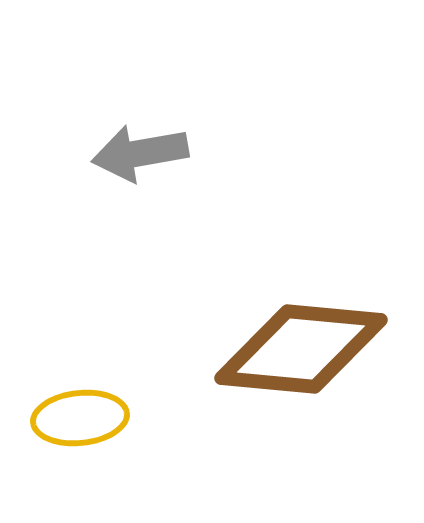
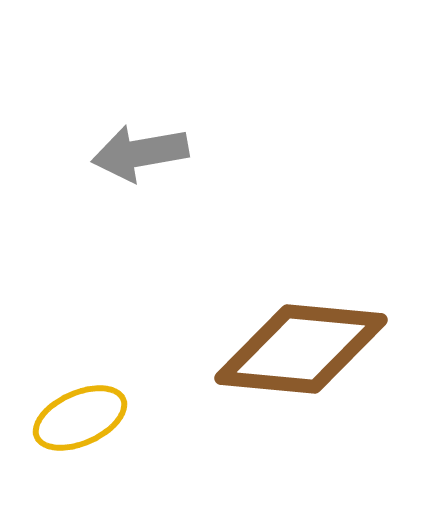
yellow ellipse: rotated 18 degrees counterclockwise
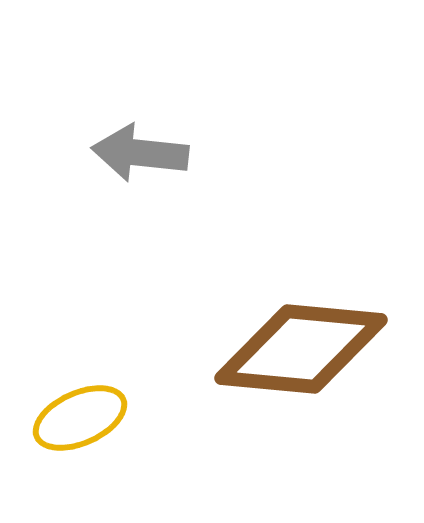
gray arrow: rotated 16 degrees clockwise
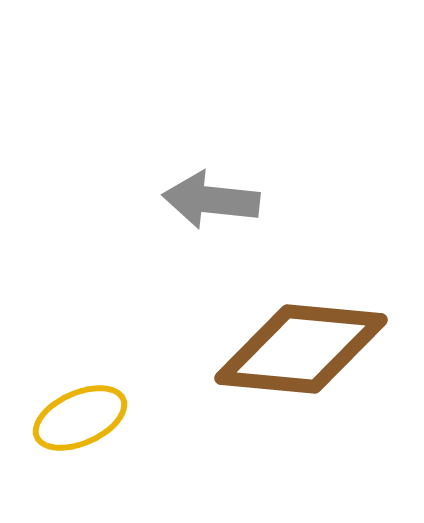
gray arrow: moved 71 px right, 47 px down
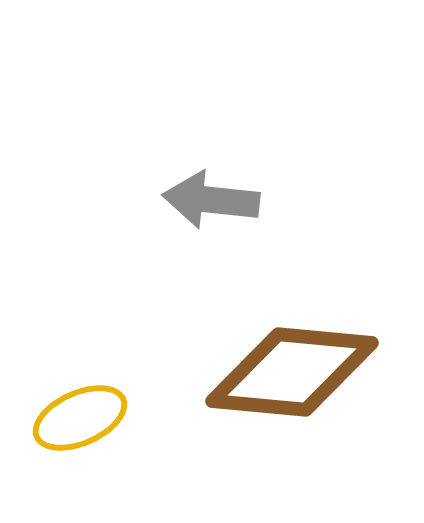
brown diamond: moved 9 px left, 23 px down
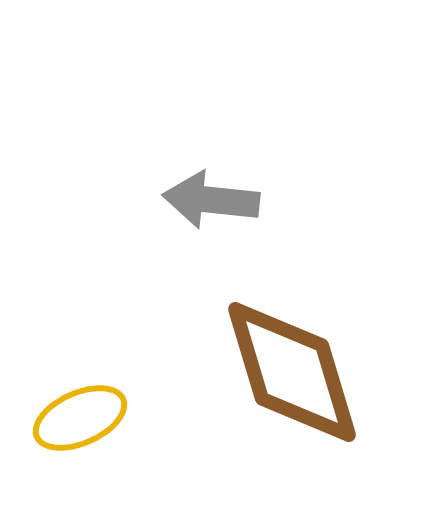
brown diamond: rotated 68 degrees clockwise
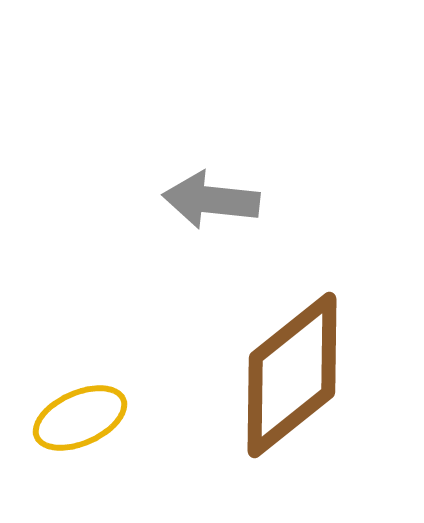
brown diamond: moved 3 px down; rotated 68 degrees clockwise
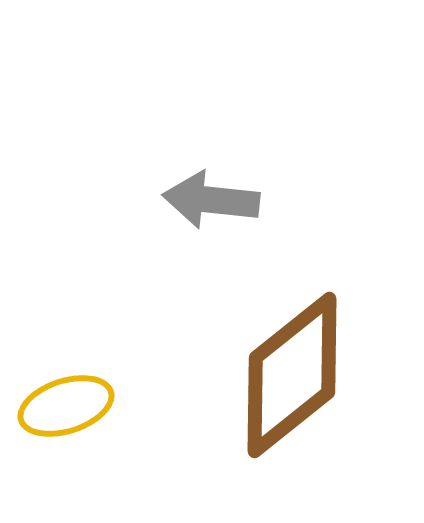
yellow ellipse: moved 14 px left, 12 px up; rotated 6 degrees clockwise
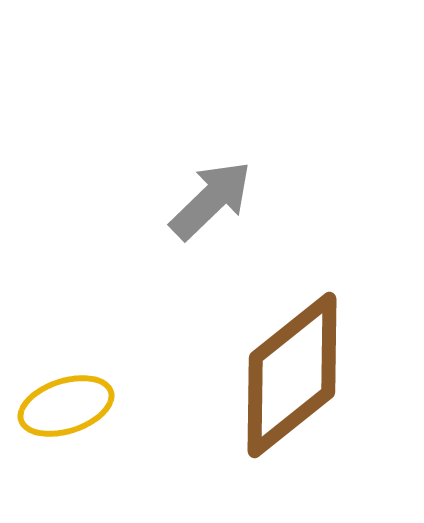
gray arrow: rotated 130 degrees clockwise
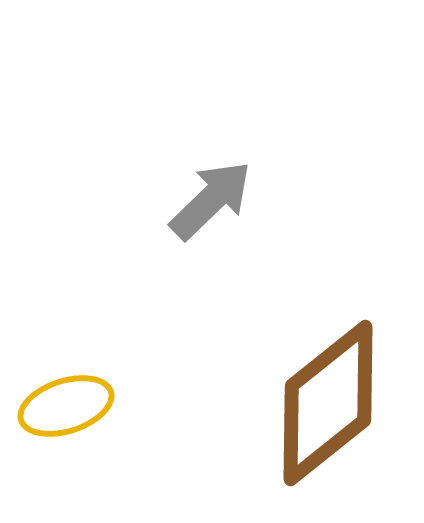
brown diamond: moved 36 px right, 28 px down
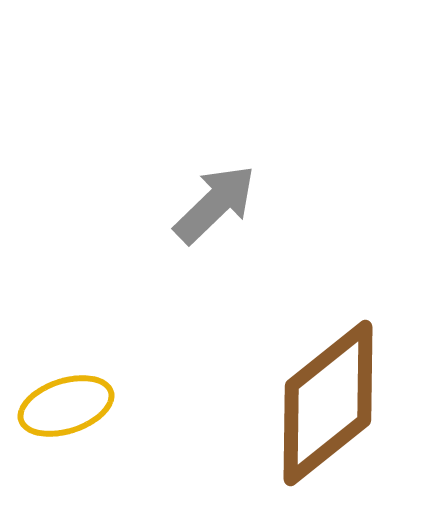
gray arrow: moved 4 px right, 4 px down
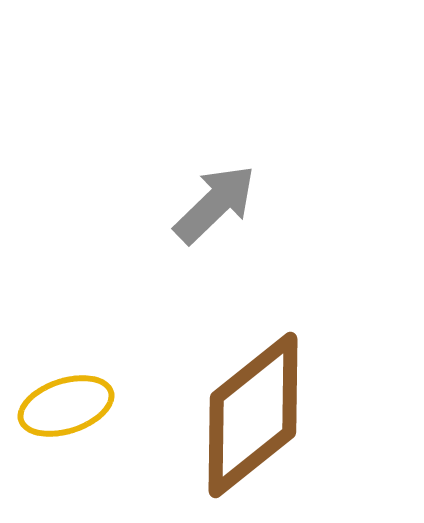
brown diamond: moved 75 px left, 12 px down
